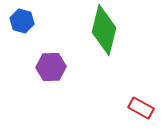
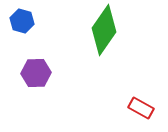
green diamond: rotated 21 degrees clockwise
purple hexagon: moved 15 px left, 6 px down
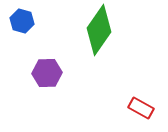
green diamond: moved 5 px left
purple hexagon: moved 11 px right
